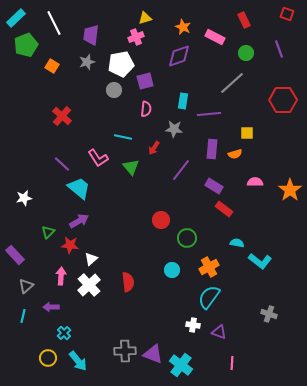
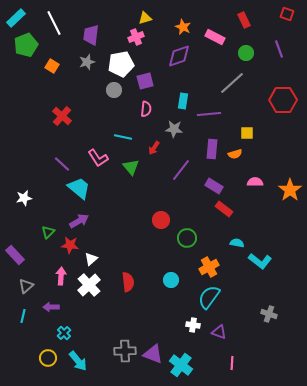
cyan circle at (172, 270): moved 1 px left, 10 px down
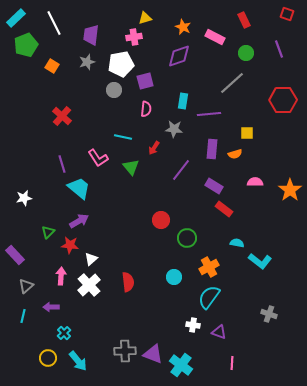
pink cross at (136, 37): moved 2 px left; rotated 14 degrees clockwise
purple line at (62, 164): rotated 30 degrees clockwise
cyan circle at (171, 280): moved 3 px right, 3 px up
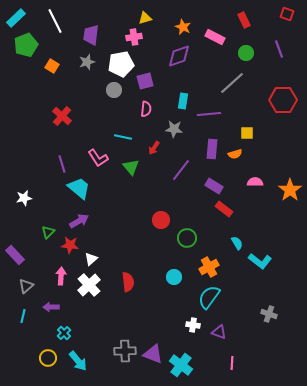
white line at (54, 23): moved 1 px right, 2 px up
cyan semicircle at (237, 243): rotated 48 degrees clockwise
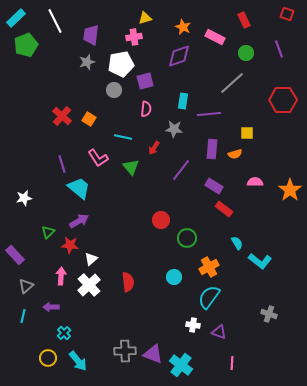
orange square at (52, 66): moved 37 px right, 53 px down
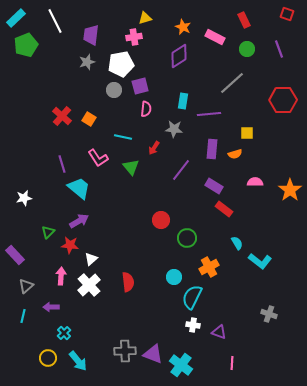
green circle at (246, 53): moved 1 px right, 4 px up
purple diamond at (179, 56): rotated 15 degrees counterclockwise
purple square at (145, 81): moved 5 px left, 5 px down
cyan semicircle at (209, 297): moved 17 px left; rotated 10 degrees counterclockwise
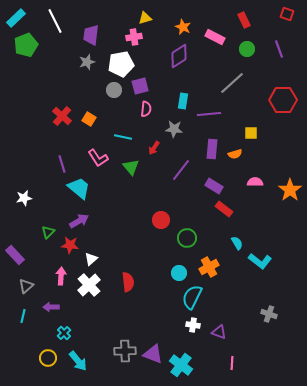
yellow square at (247, 133): moved 4 px right
cyan circle at (174, 277): moved 5 px right, 4 px up
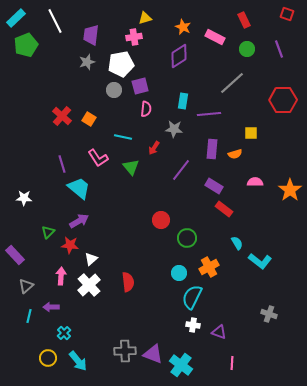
white star at (24, 198): rotated 14 degrees clockwise
cyan line at (23, 316): moved 6 px right
